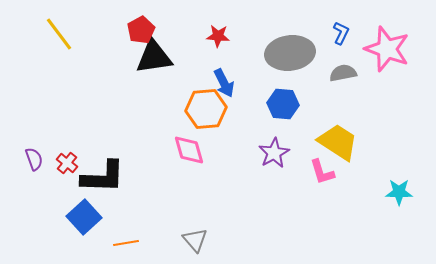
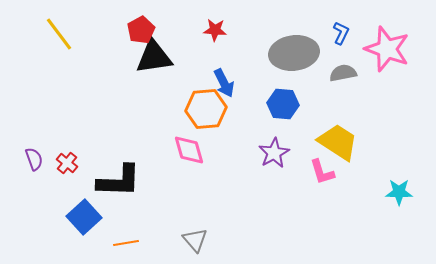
red star: moved 3 px left, 6 px up
gray ellipse: moved 4 px right
black L-shape: moved 16 px right, 4 px down
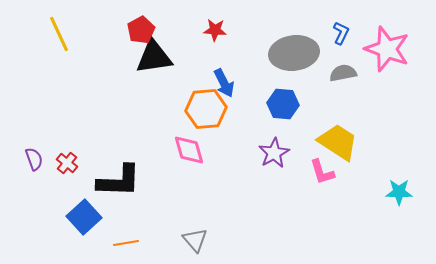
yellow line: rotated 12 degrees clockwise
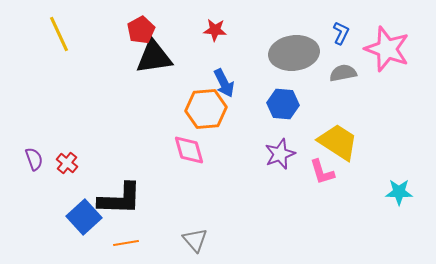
purple star: moved 6 px right, 1 px down; rotated 8 degrees clockwise
black L-shape: moved 1 px right, 18 px down
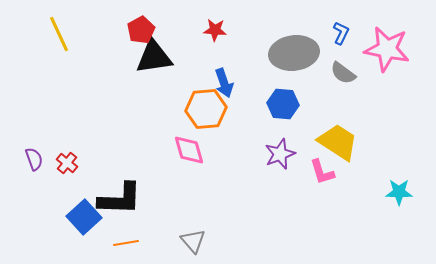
pink star: rotated 9 degrees counterclockwise
gray semicircle: rotated 132 degrees counterclockwise
blue arrow: rotated 8 degrees clockwise
gray triangle: moved 2 px left, 1 px down
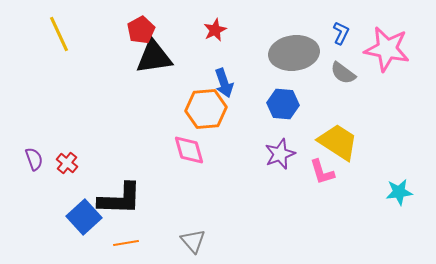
red star: rotated 30 degrees counterclockwise
cyan star: rotated 8 degrees counterclockwise
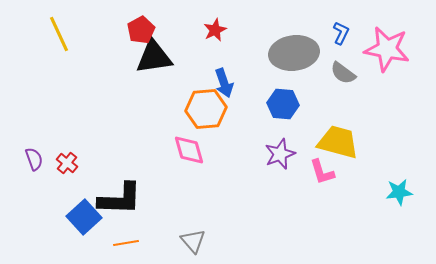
yellow trapezoid: rotated 18 degrees counterclockwise
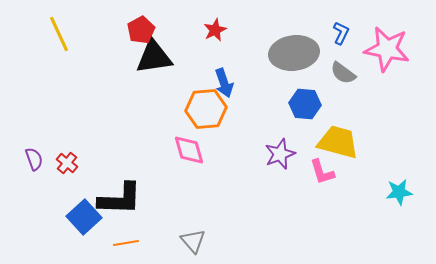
blue hexagon: moved 22 px right
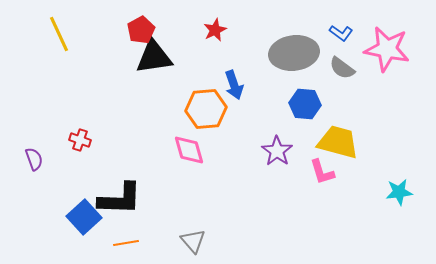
blue L-shape: rotated 100 degrees clockwise
gray semicircle: moved 1 px left, 5 px up
blue arrow: moved 10 px right, 2 px down
purple star: moved 3 px left, 3 px up; rotated 16 degrees counterclockwise
red cross: moved 13 px right, 23 px up; rotated 20 degrees counterclockwise
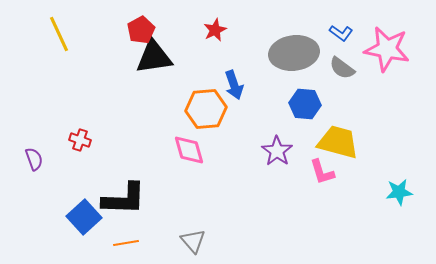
black L-shape: moved 4 px right
